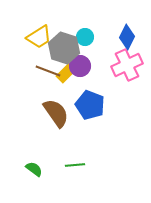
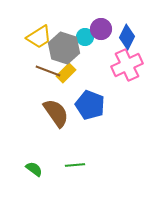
purple circle: moved 21 px right, 37 px up
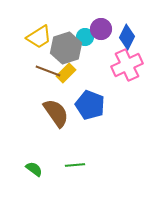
gray hexagon: moved 2 px right; rotated 24 degrees clockwise
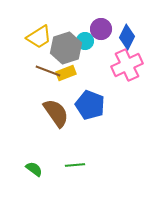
cyan circle: moved 4 px down
yellow rectangle: rotated 24 degrees clockwise
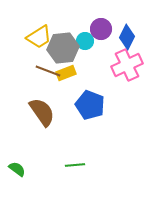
gray hexagon: moved 3 px left; rotated 12 degrees clockwise
brown semicircle: moved 14 px left, 1 px up
green semicircle: moved 17 px left
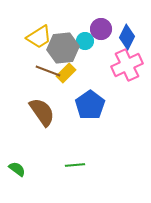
yellow rectangle: rotated 24 degrees counterclockwise
blue pentagon: rotated 16 degrees clockwise
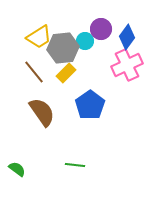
blue diamond: rotated 10 degrees clockwise
brown line: moved 14 px left, 1 px down; rotated 30 degrees clockwise
green line: rotated 12 degrees clockwise
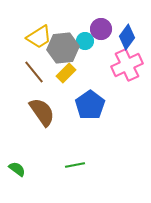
green line: rotated 18 degrees counterclockwise
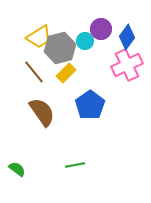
gray hexagon: moved 3 px left; rotated 8 degrees counterclockwise
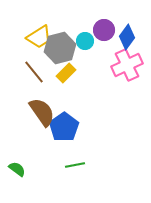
purple circle: moved 3 px right, 1 px down
blue pentagon: moved 26 px left, 22 px down
